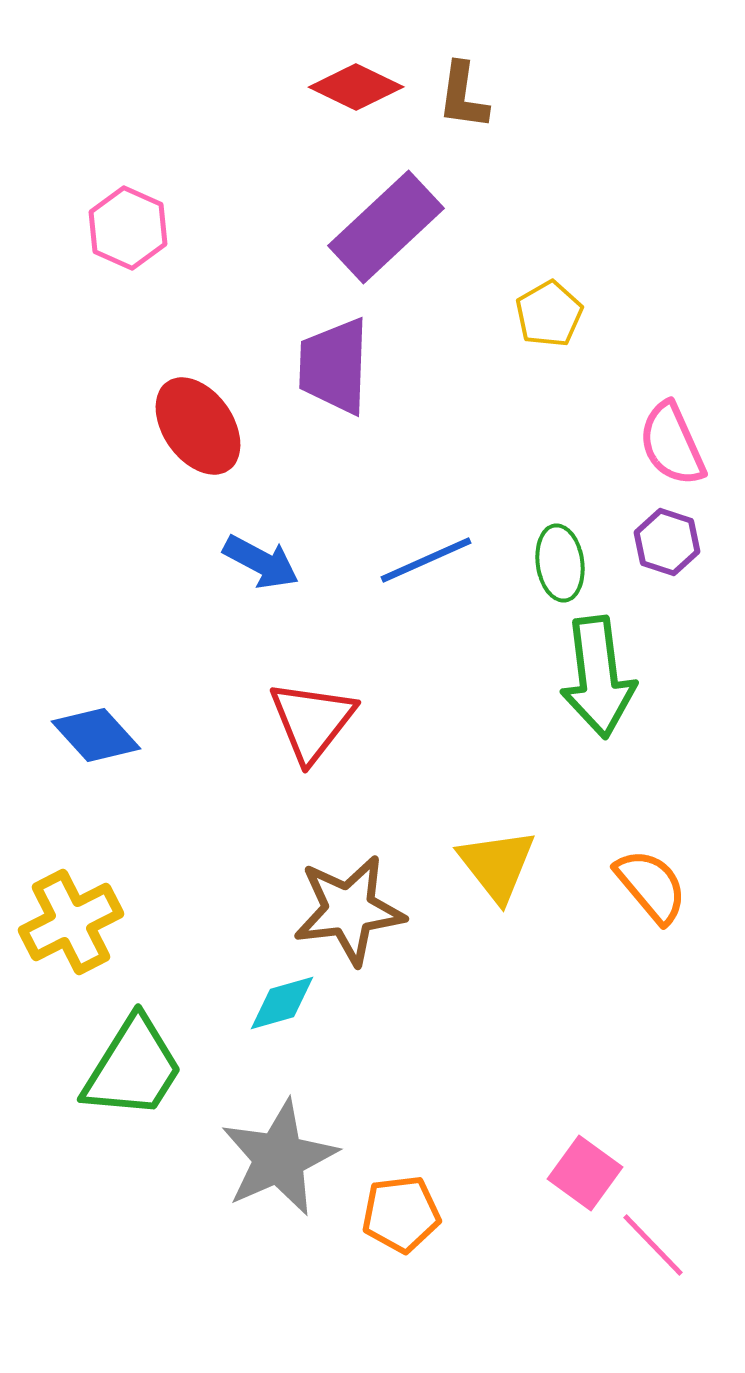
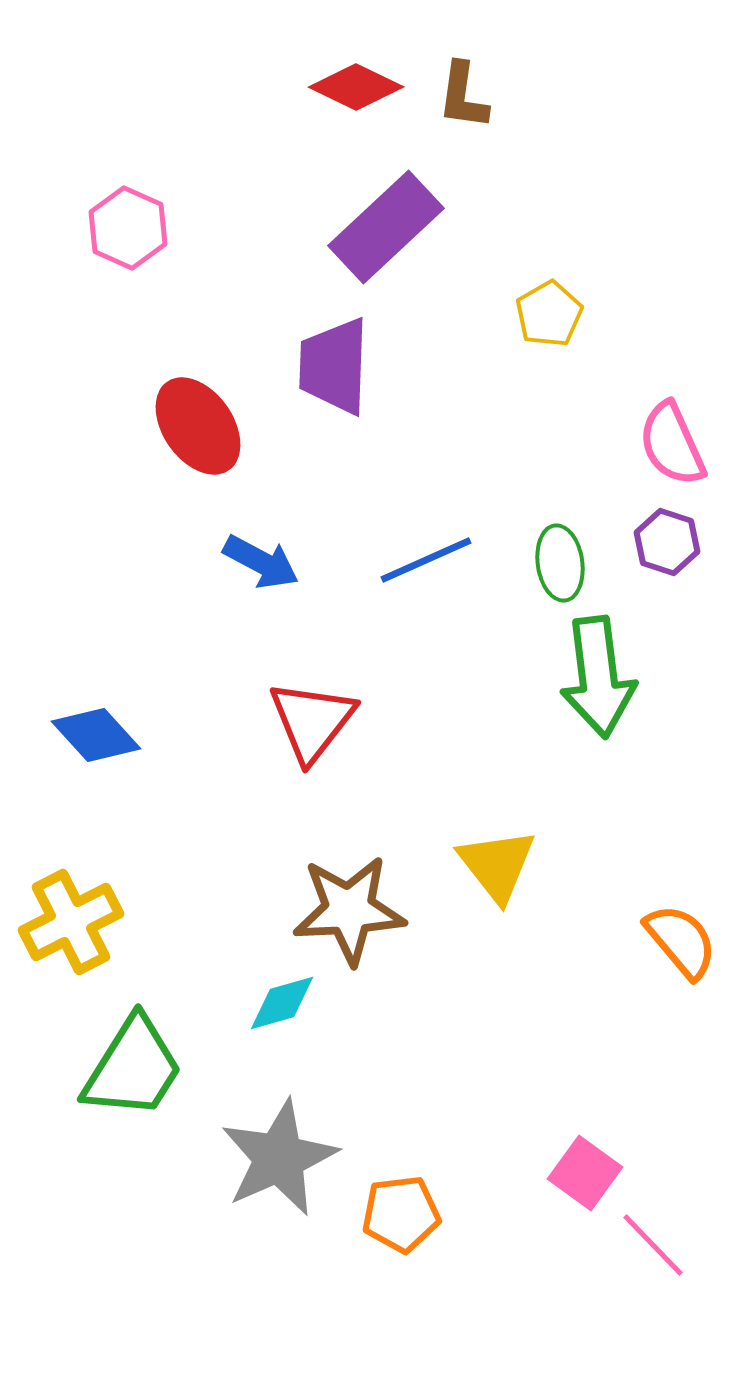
orange semicircle: moved 30 px right, 55 px down
brown star: rotated 4 degrees clockwise
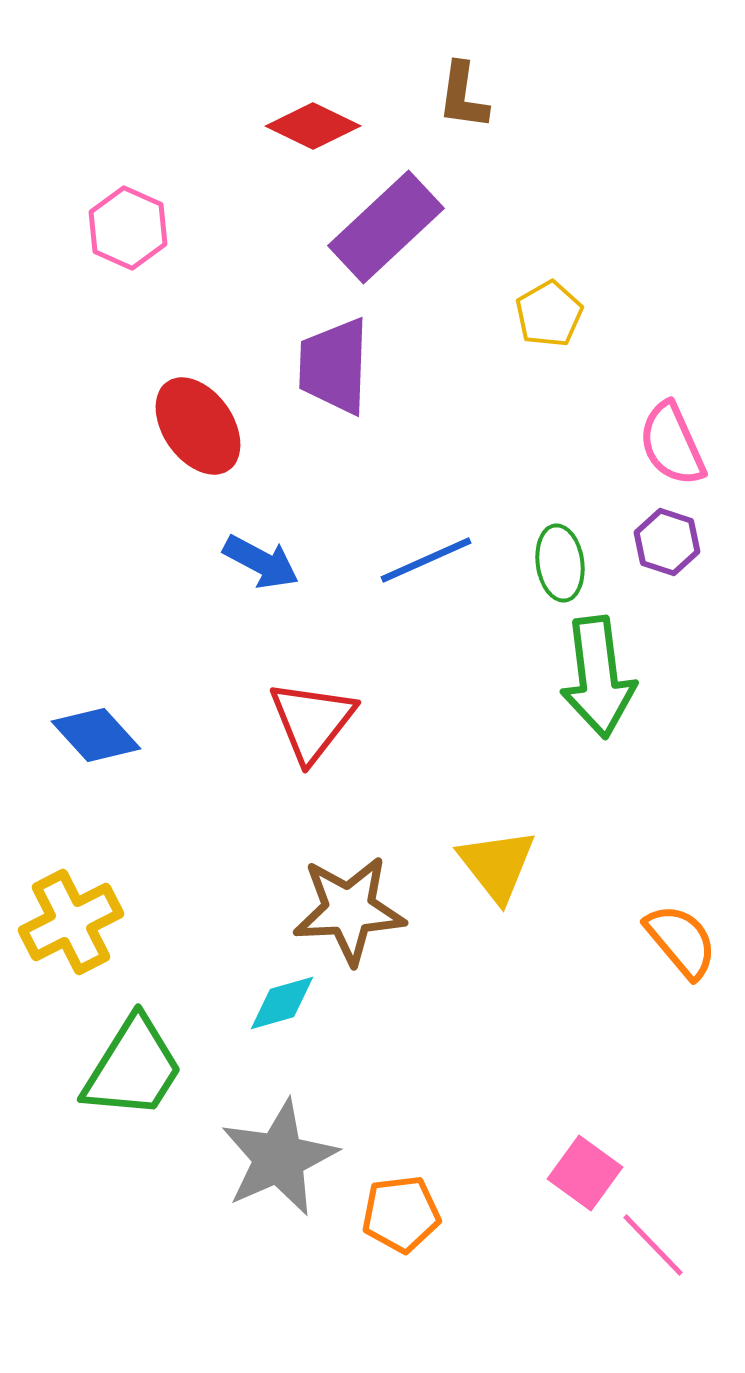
red diamond: moved 43 px left, 39 px down
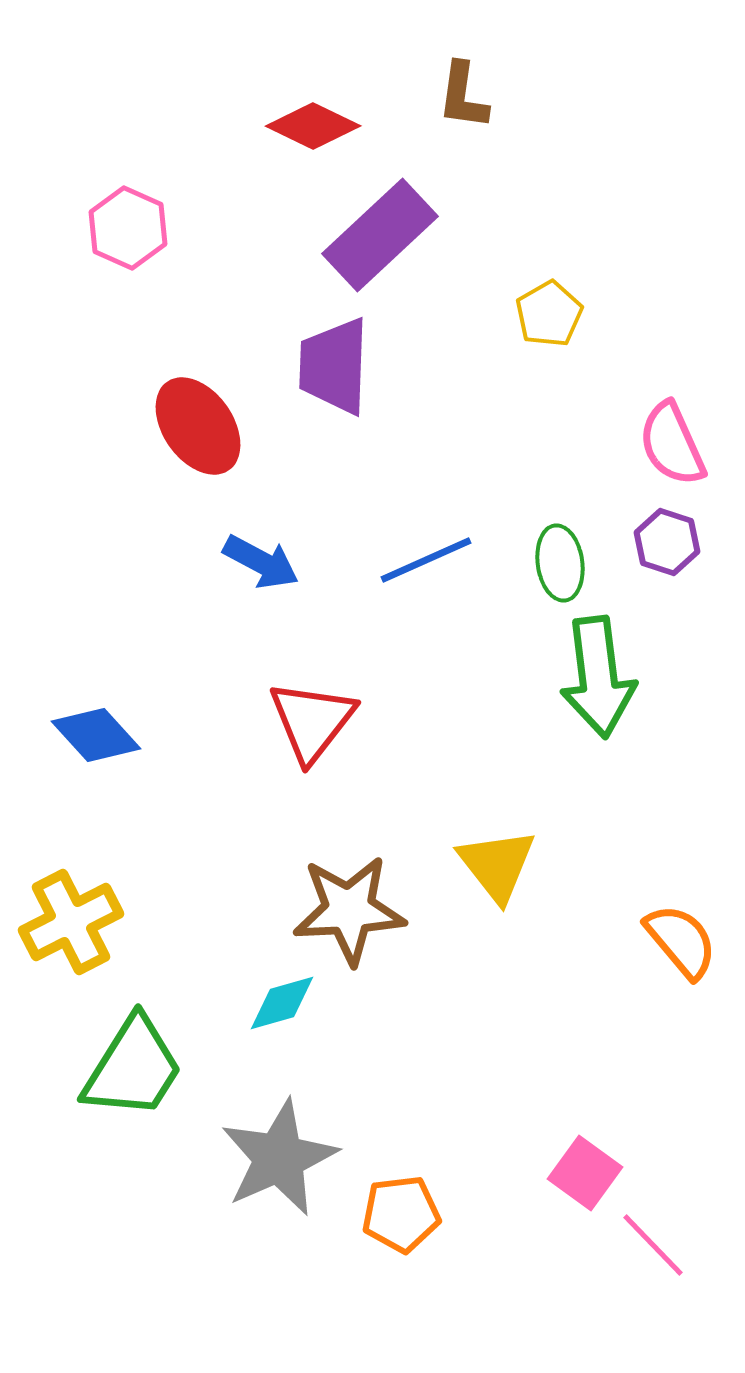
purple rectangle: moved 6 px left, 8 px down
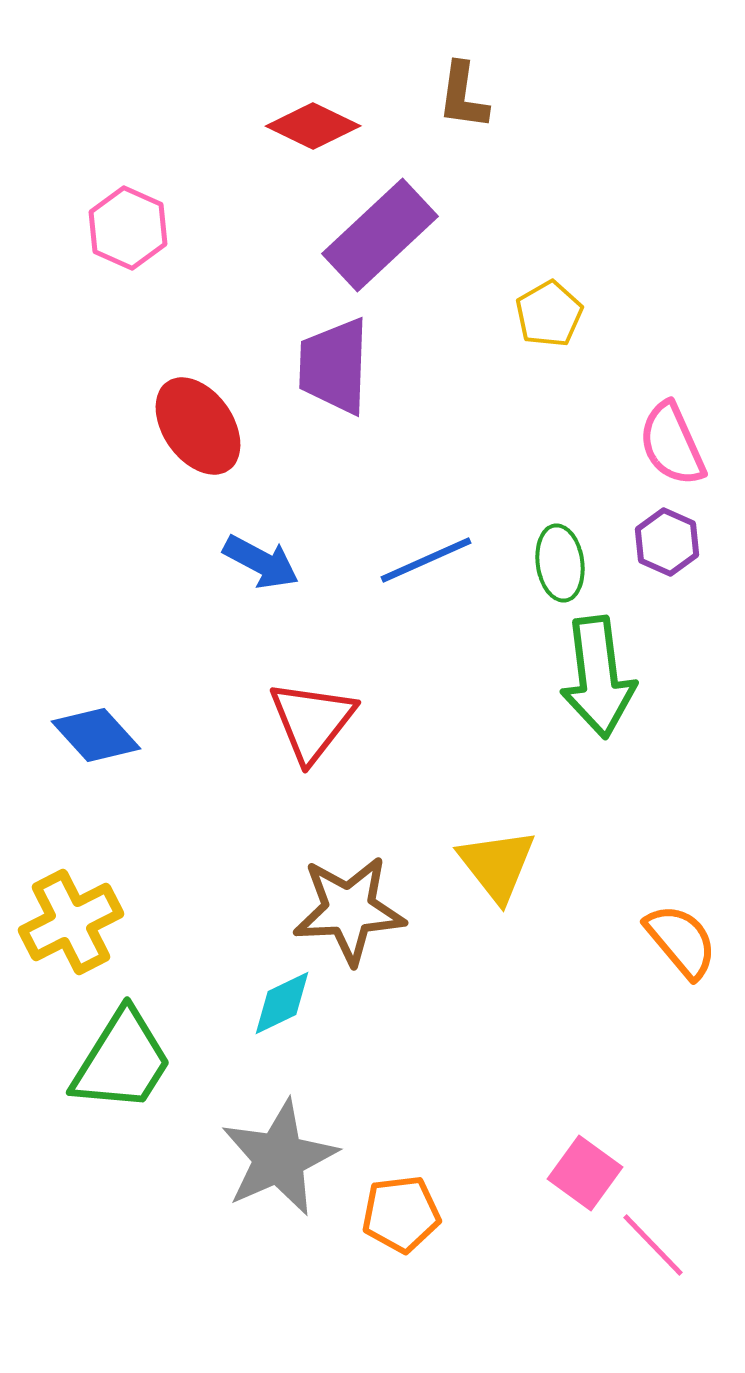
purple hexagon: rotated 6 degrees clockwise
cyan diamond: rotated 10 degrees counterclockwise
green trapezoid: moved 11 px left, 7 px up
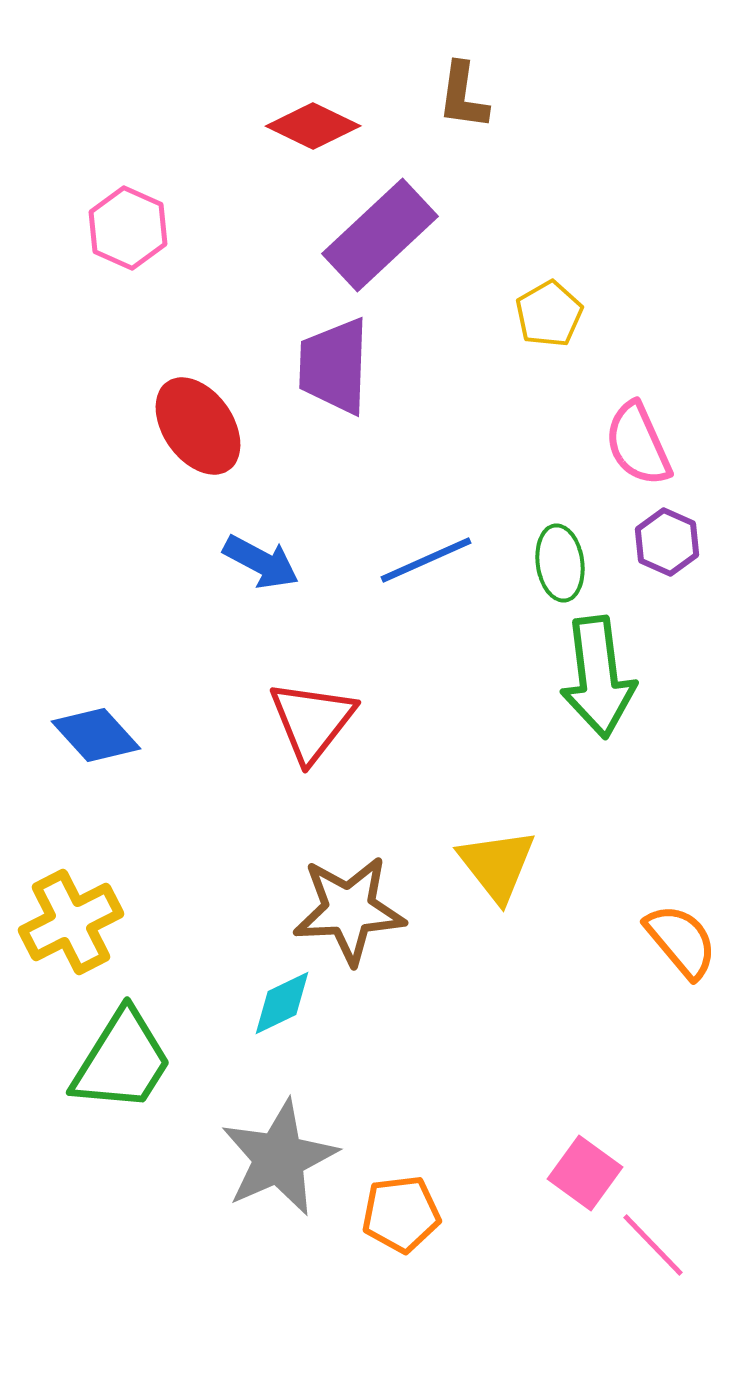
pink semicircle: moved 34 px left
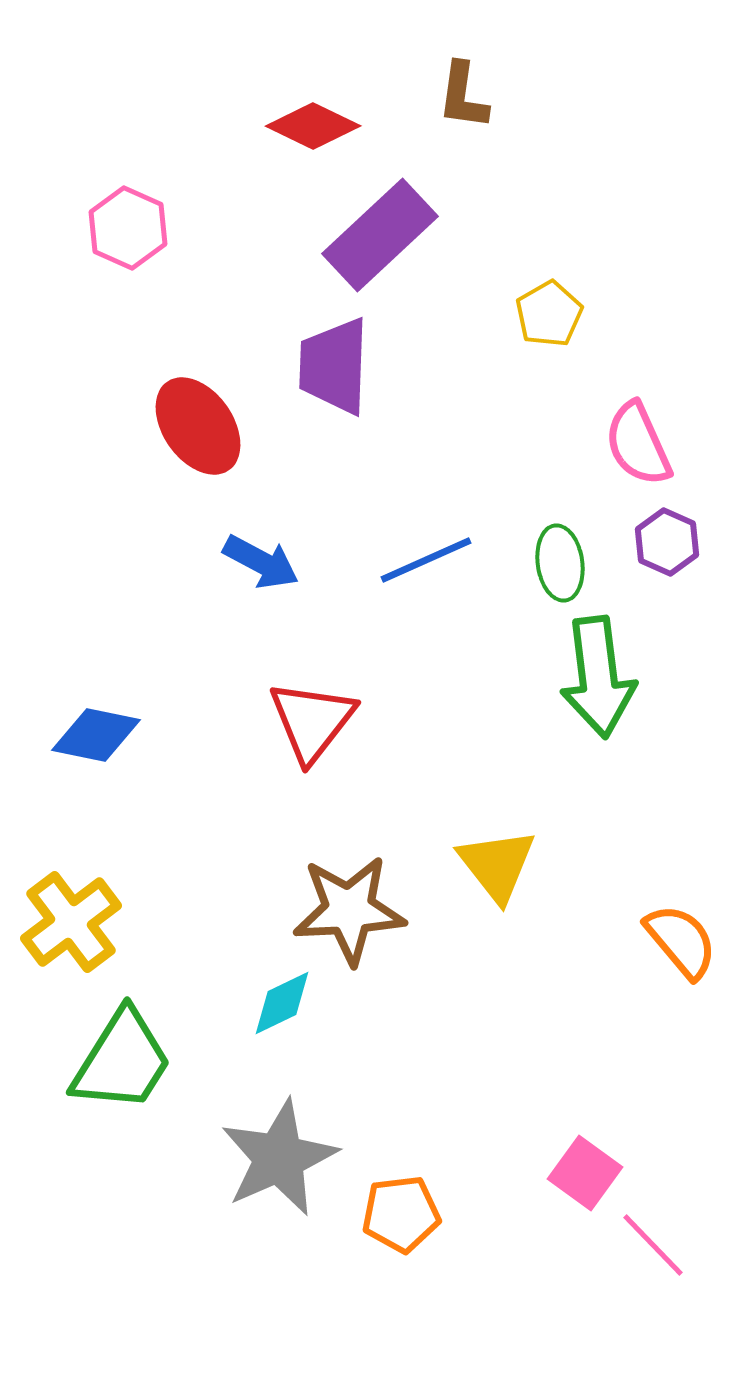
blue diamond: rotated 36 degrees counterclockwise
yellow cross: rotated 10 degrees counterclockwise
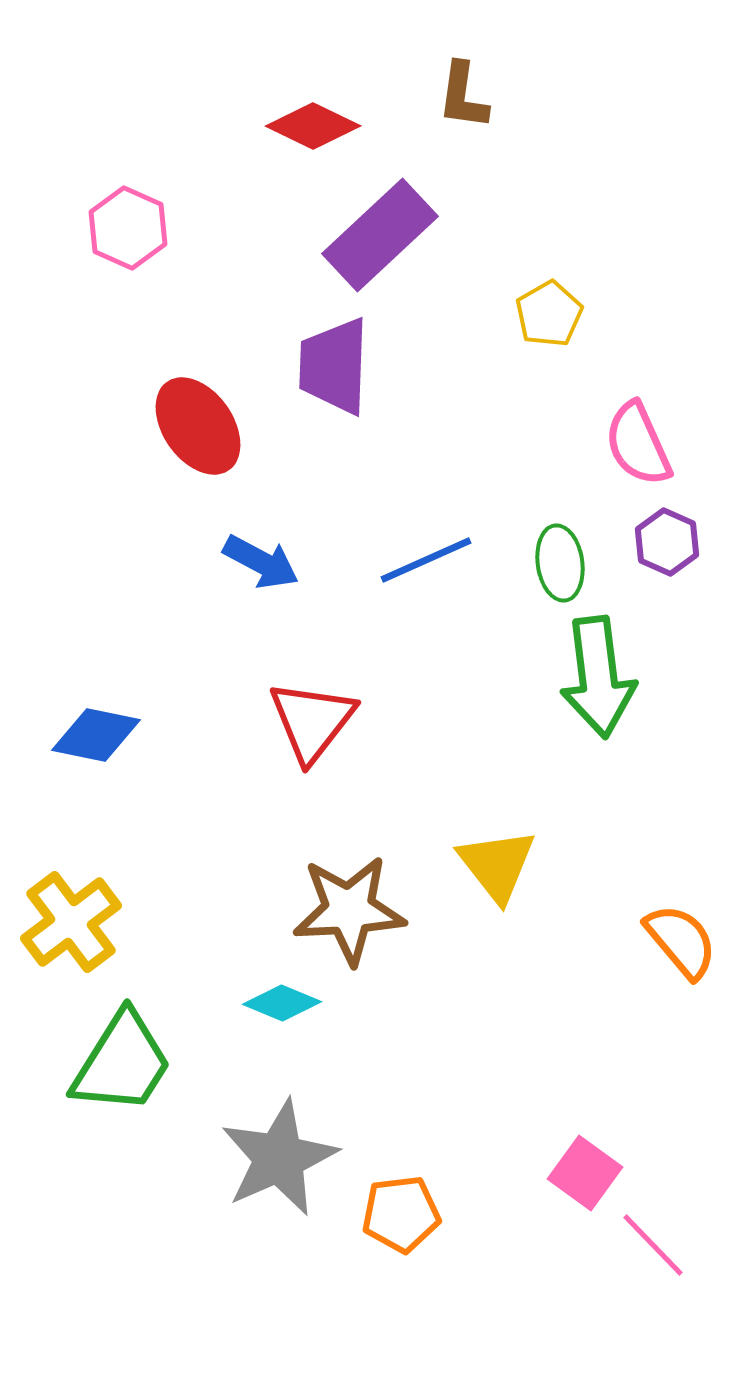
cyan diamond: rotated 48 degrees clockwise
green trapezoid: moved 2 px down
